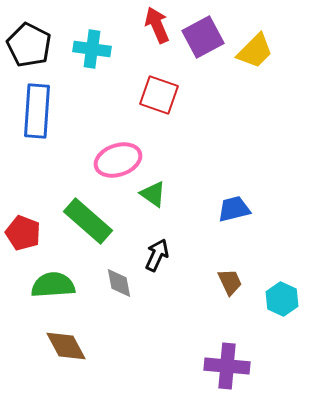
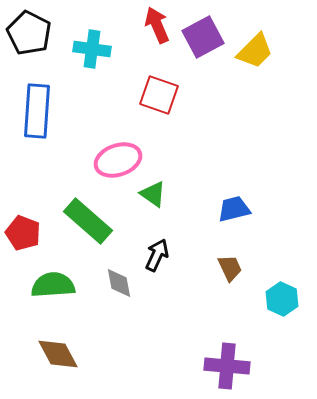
black pentagon: moved 12 px up
brown trapezoid: moved 14 px up
brown diamond: moved 8 px left, 8 px down
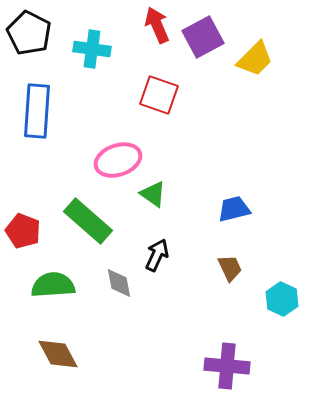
yellow trapezoid: moved 8 px down
red pentagon: moved 2 px up
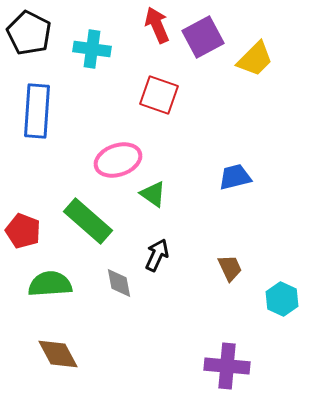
blue trapezoid: moved 1 px right, 32 px up
green semicircle: moved 3 px left, 1 px up
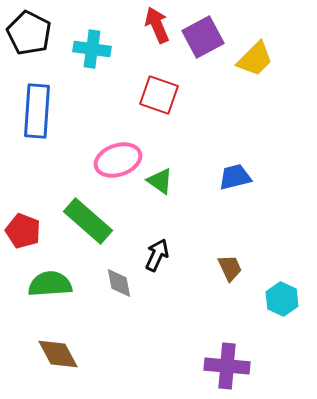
green triangle: moved 7 px right, 13 px up
